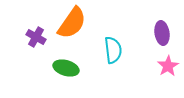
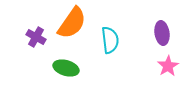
cyan semicircle: moved 3 px left, 10 px up
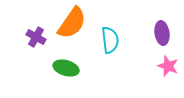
pink star: rotated 20 degrees counterclockwise
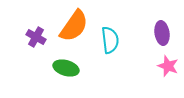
orange semicircle: moved 2 px right, 3 px down
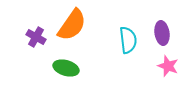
orange semicircle: moved 2 px left, 1 px up
cyan semicircle: moved 18 px right
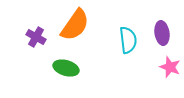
orange semicircle: moved 3 px right
pink star: moved 2 px right, 1 px down
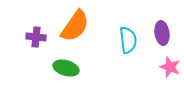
orange semicircle: moved 1 px down
purple cross: rotated 24 degrees counterclockwise
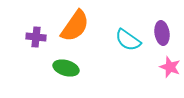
cyan semicircle: rotated 132 degrees clockwise
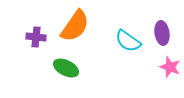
cyan semicircle: moved 1 px down
green ellipse: rotated 10 degrees clockwise
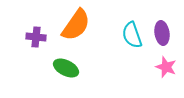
orange semicircle: moved 1 px right, 1 px up
cyan semicircle: moved 4 px right, 6 px up; rotated 36 degrees clockwise
pink star: moved 4 px left
